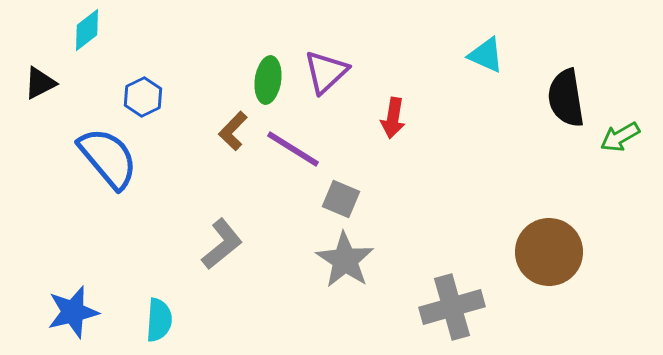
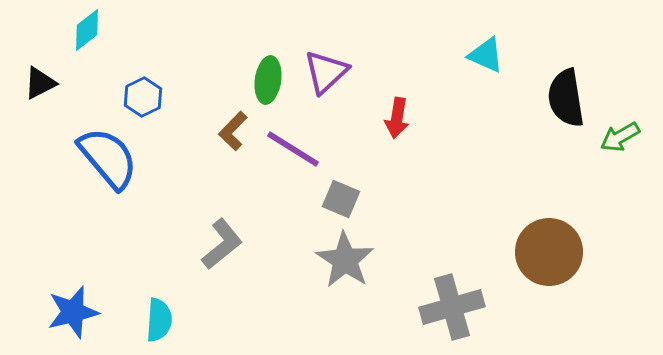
red arrow: moved 4 px right
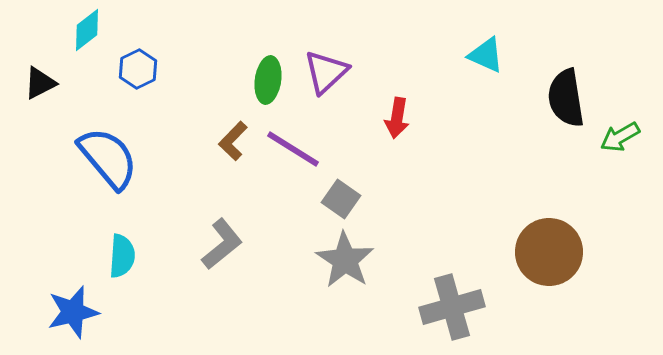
blue hexagon: moved 5 px left, 28 px up
brown L-shape: moved 10 px down
gray square: rotated 12 degrees clockwise
cyan semicircle: moved 37 px left, 64 px up
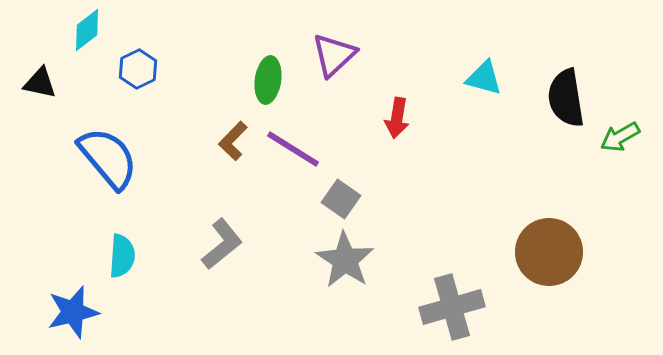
cyan triangle: moved 2 px left, 23 px down; rotated 9 degrees counterclockwise
purple triangle: moved 8 px right, 17 px up
black triangle: rotated 39 degrees clockwise
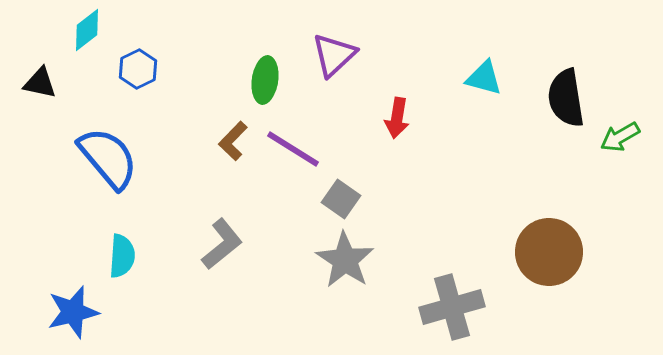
green ellipse: moved 3 px left
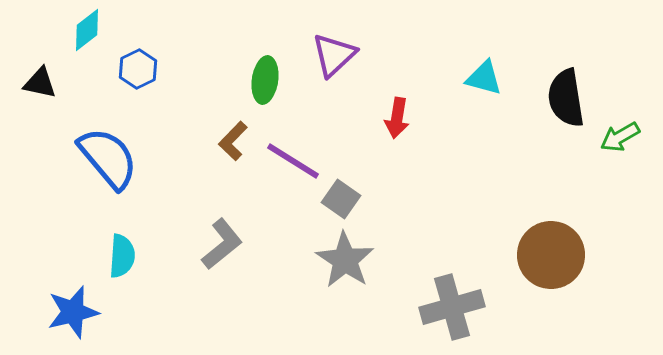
purple line: moved 12 px down
brown circle: moved 2 px right, 3 px down
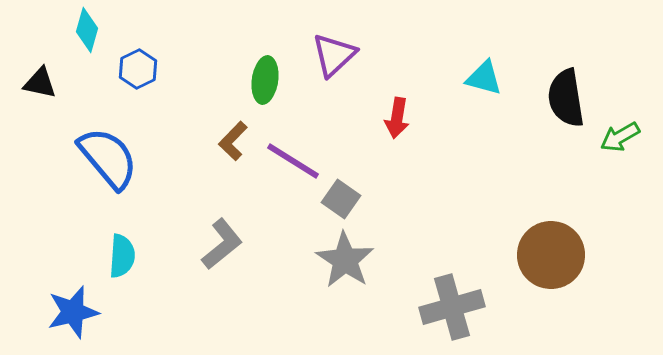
cyan diamond: rotated 36 degrees counterclockwise
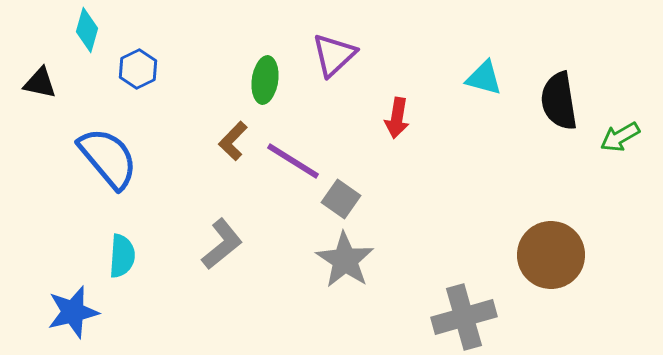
black semicircle: moved 7 px left, 3 px down
gray cross: moved 12 px right, 10 px down
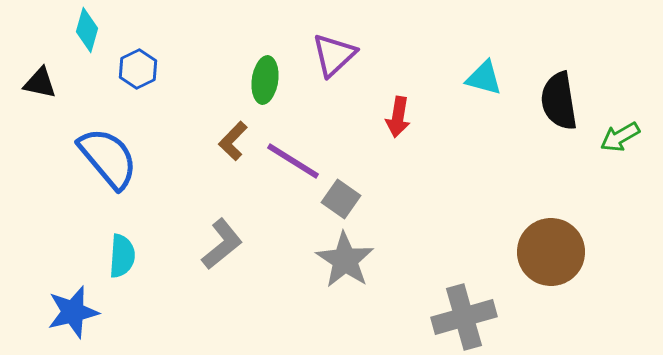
red arrow: moved 1 px right, 1 px up
brown circle: moved 3 px up
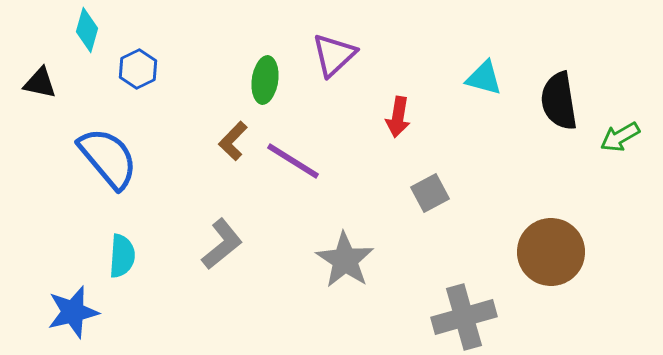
gray square: moved 89 px right, 6 px up; rotated 27 degrees clockwise
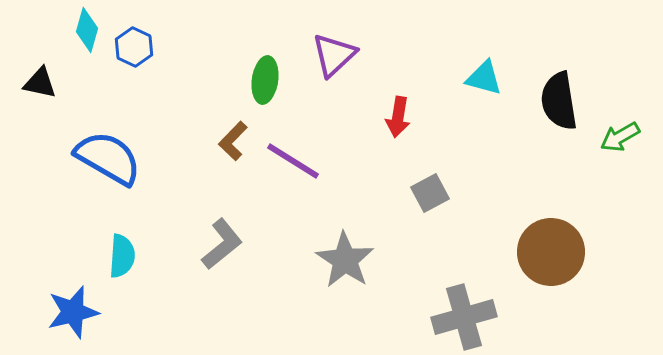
blue hexagon: moved 4 px left, 22 px up; rotated 9 degrees counterclockwise
blue semicircle: rotated 20 degrees counterclockwise
